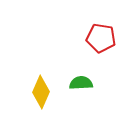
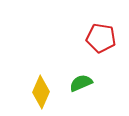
green semicircle: rotated 20 degrees counterclockwise
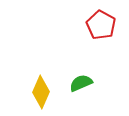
red pentagon: moved 13 px up; rotated 20 degrees clockwise
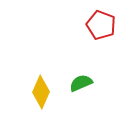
red pentagon: rotated 8 degrees counterclockwise
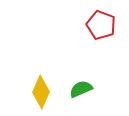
green semicircle: moved 6 px down
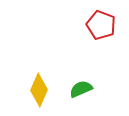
yellow diamond: moved 2 px left, 2 px up
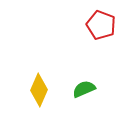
green semicircle: moved 3 px right
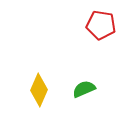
red pentagon: rotated 12 degrees counterclockwise
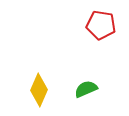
green semicircle: moved 2 px right
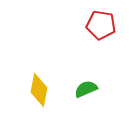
yellow diamond: rotated 12 degrees counterclockwise
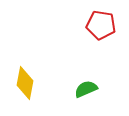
yellow diamond: moved 14 px left, 7 px up
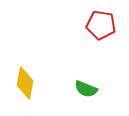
green semicircle: rotated 135 degrees counterclockwise
